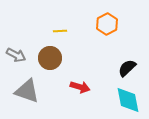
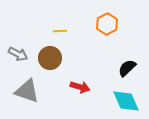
gray arrow: moved 2 px right, 1 px up
cyan diamond: moved 2 px left, 1 px down; rotated 12 degrees counterclockwise
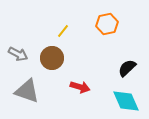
orange hexagon: rotated 15 degrees clockwise
yellow line: moved 3 px right; rotated 48 degrees counterclockwise
brown circle: moved 2 px right
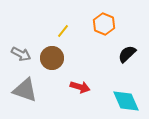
orange hexagon: moved 3 px left; rotated 25 degrees counterclockwise
gray arrow: moved 3 px right
black semicircle: moved 14 px up
gray triangle: moved 2 px left, 1 px up
